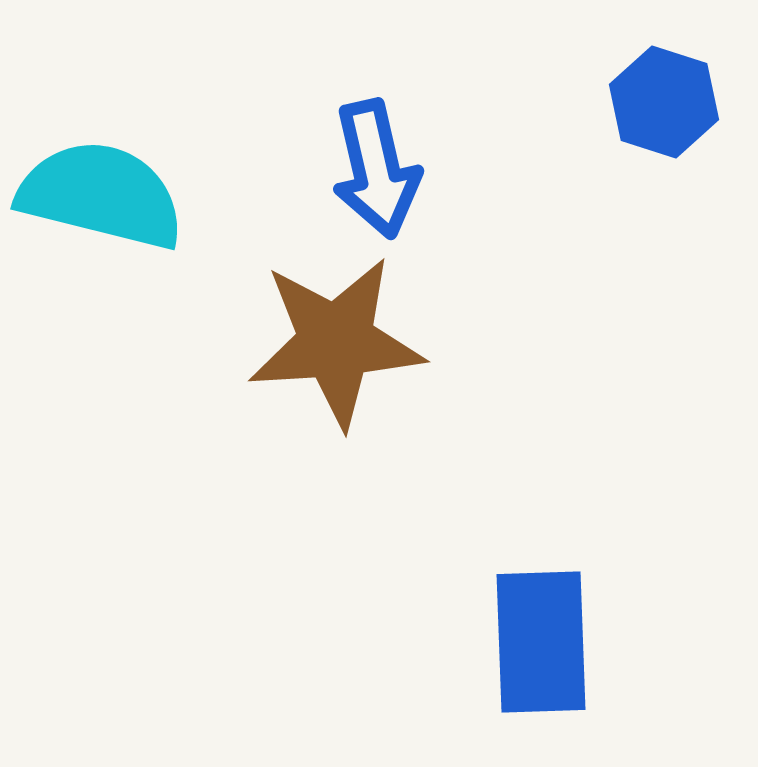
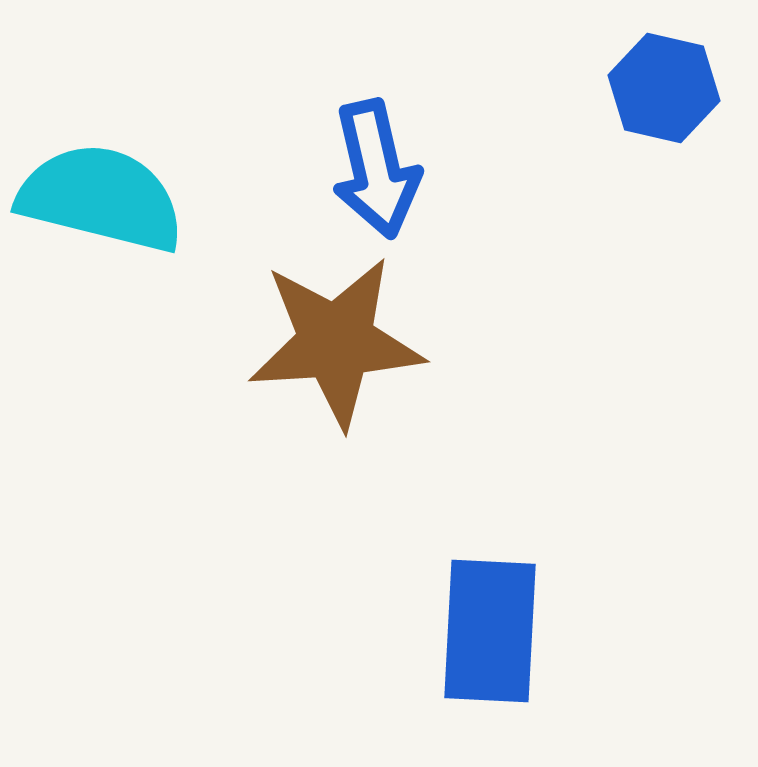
blue hexagon: moved 14 px up; rotated 5 degrees counterclockwise
cyan semicircle: moved 3 px down
blue rectangle: moved 51 px left, 11 px up; rotated 5 degrees clockwise
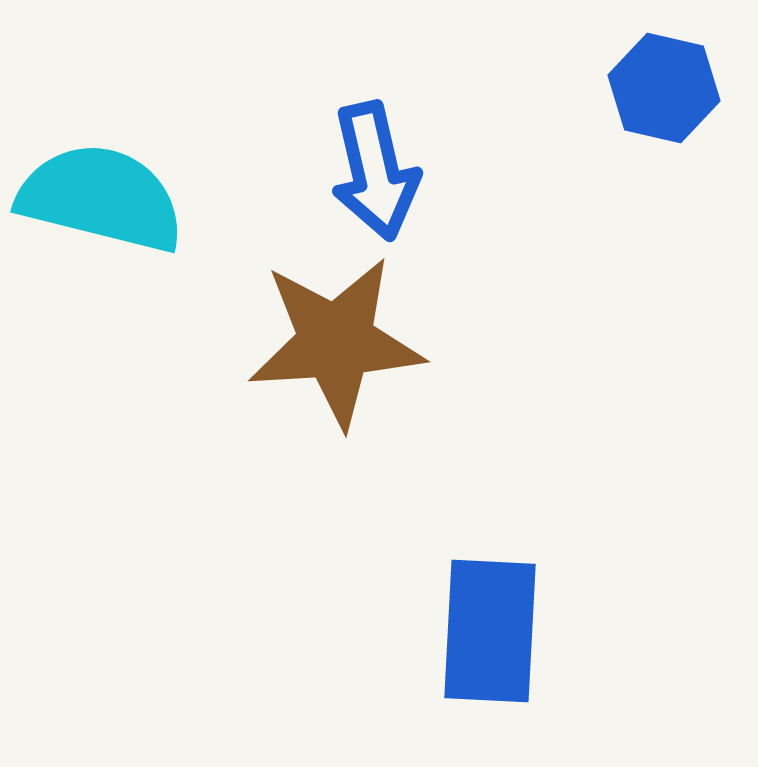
blue arrow: moved 1 px left, 2 px down
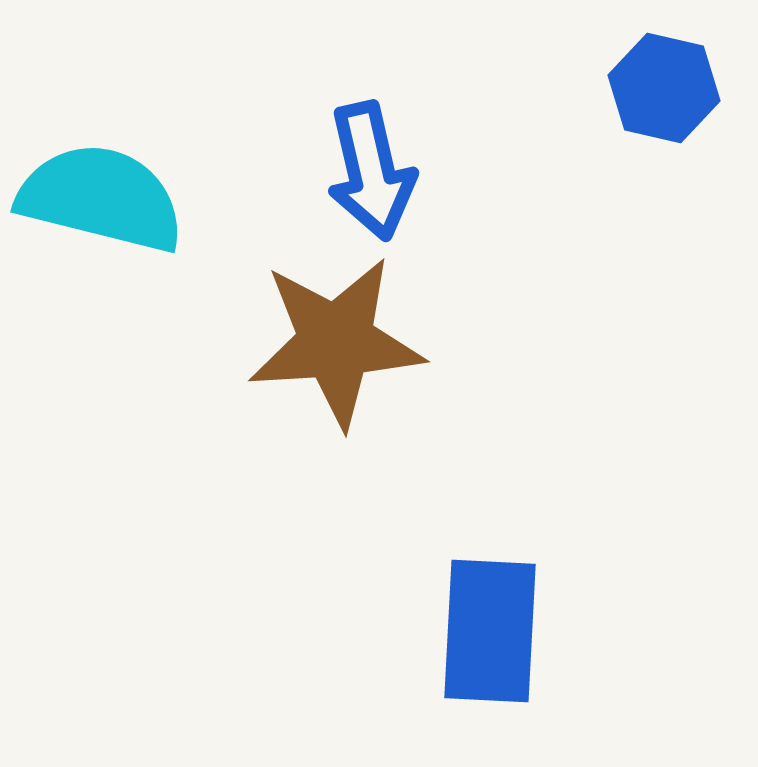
blue arrow: moved 4 px left
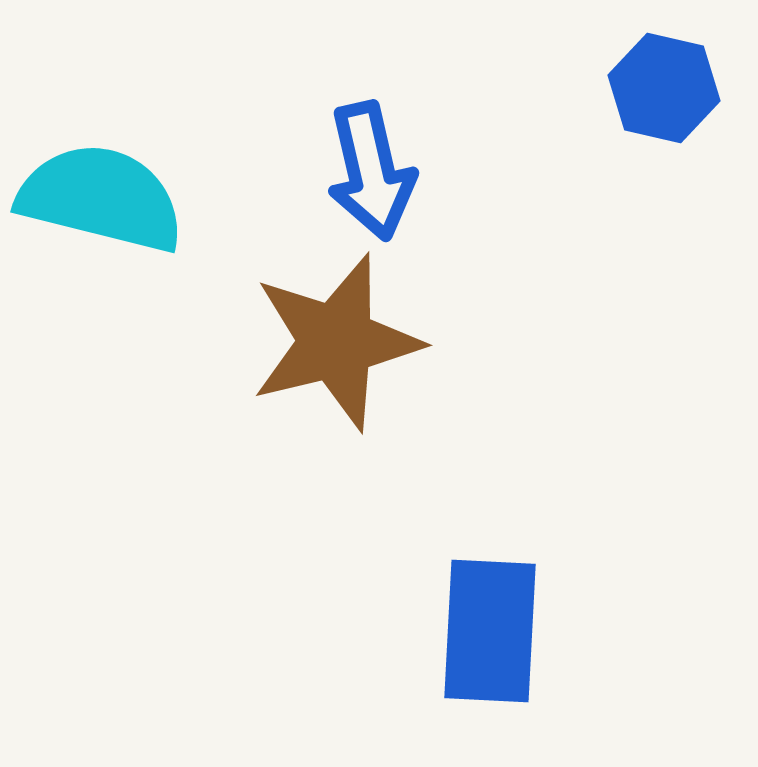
brown star: rotated 10 degrees counterclockwise
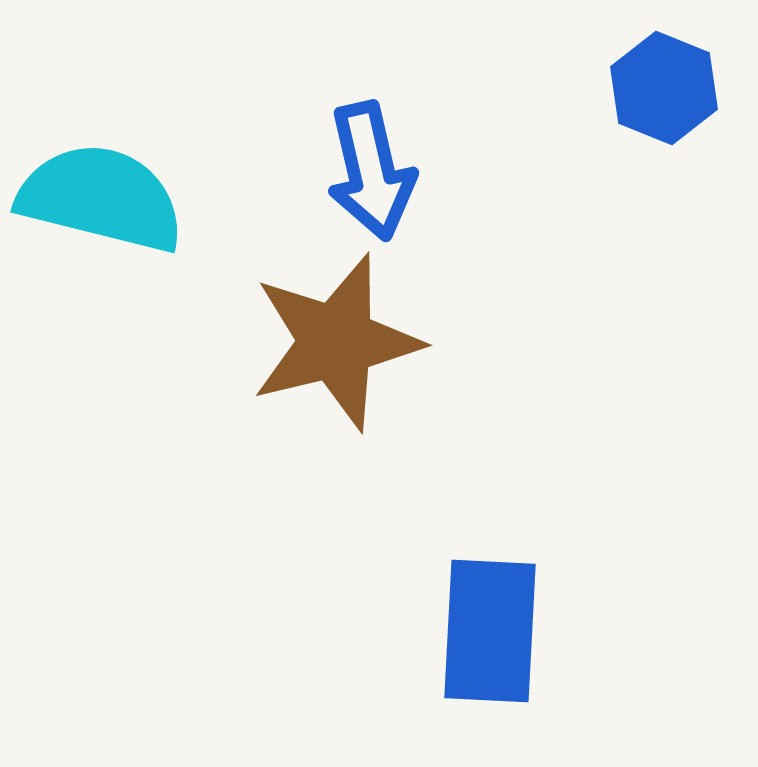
blue hexagon: rotated 9 degrees clockwise
